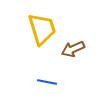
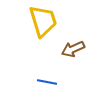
yellow trapezoid: moved 1 px right, 8 px up
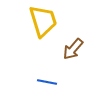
brown arrow: rotated 25 degrees counterclockwise
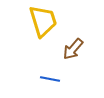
blue line: moved 3 px right, 3 px up
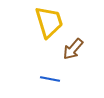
yellow trapezoid: moved 6 px right, 1 px down
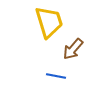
blue line: moved 6 px right, 3 px up
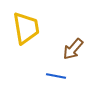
yellow trapezoid: moved 23 px left, 6 px down; rotated 8 degrees clockwise
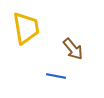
brown arrow: rotated 80 degrees counterclockwise
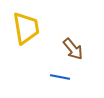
blue line: moved 4 px right, 1 px down
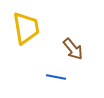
blue line: moved 4 px left
